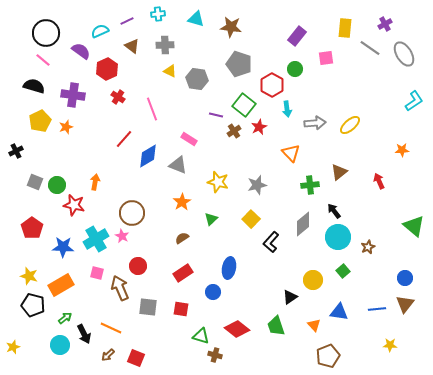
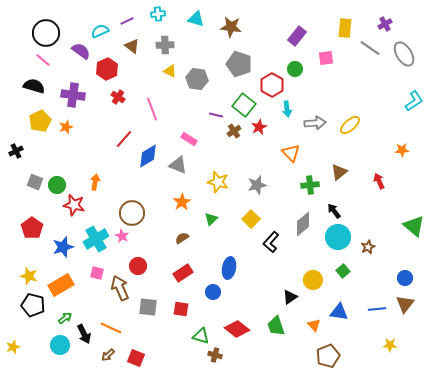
blue star at (63, 247): rotated 20 degrees counterclockwise
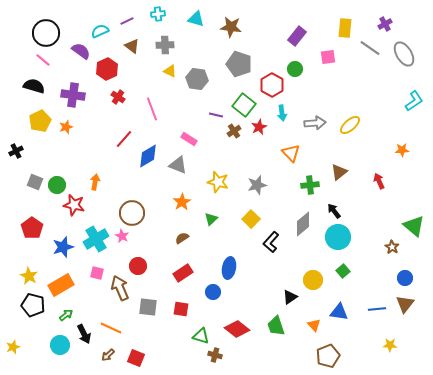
pink square at (326, 58): moved 2 px right, 1 px up
cyan arrow at (287, 109): moved 5 px left, 4 px down
brown star at (368, 247): moved 24 px right; rotated 16 degrees counterclockwise
yellow star at (29, 276): rotated 12 degrees clockwise
green arrow at (65, 318): moved 1 px right, 3 px up
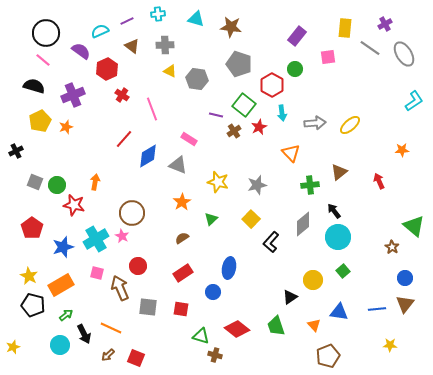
purple cross at (73, 95): rotated 30 degrees counterclockwise
red cross at (118, 97): moved 4 px right, 2 px up
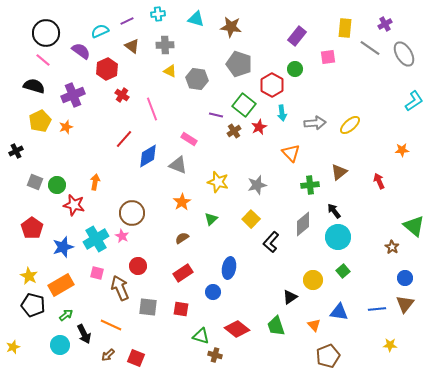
orange line at (111, 328): moved 3 px up
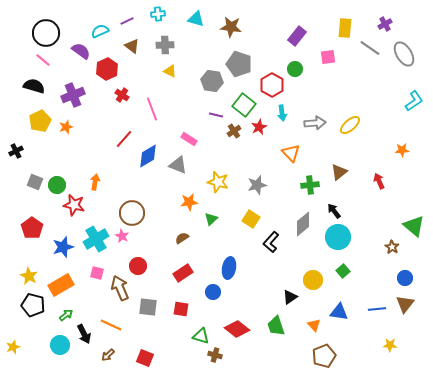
gray hexagon at (197, 79): moved 15 px right, 2 px down
orange star at (182, 202): moved 7 px right; rotated 24 degrees clockwise
yellow square at (251, 219): rotated 12 degrees counterclockwise
brown pentagon at (328, 356): moved 4 px left
red square at (136, 358): moved 9 px right
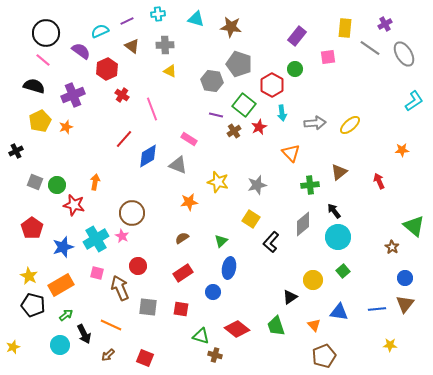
green triangle at (211, 219): moved 10 px right, 22 px down
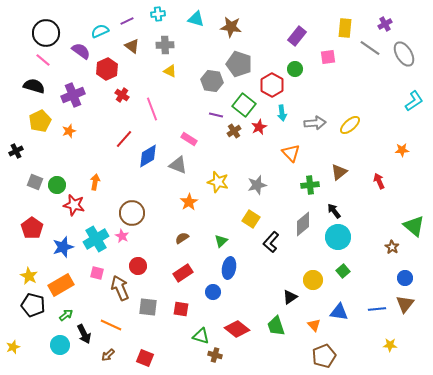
orange star at (66, 127): moved 3 px right, 4 px down
orange star at (189, 202): rotated 24 degrees counterclockwise
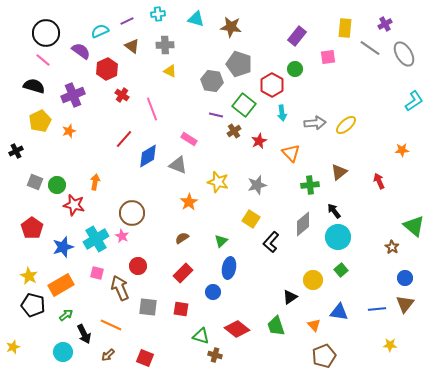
yellow ellipse at (350, 125): moved 4 px left
red star at (259, 127): moved 14 px down
green square at (343, 271): moved 2 px left, 1 px up
red rectangle at (183, 273): rotated 12 degrees counterclockwise
cyan circle at (60, 345): moved 3 px right, 7 px down
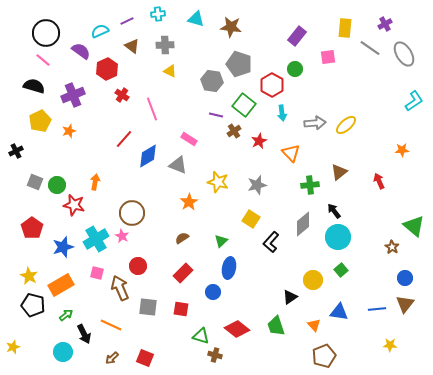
brown arrow at (108, 355): moved 4 px right, 3 px down
